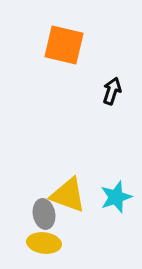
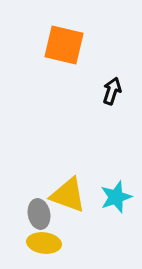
gray ellipse: moved 5 px left
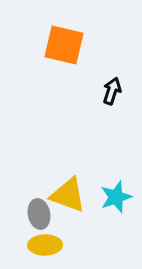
yellow ellipse: moved 1 px right, 2 px down; rotated 8 degrees counterclockwise
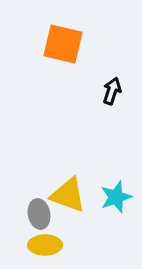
orange square: moved 1 px left, 1 px up
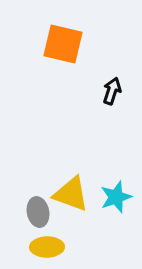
yellow triangle: moved 3 px right, 1 px up
gray ellipse: moved 1 px left, 2 px up
yellow ellipse: moved 2 px right, 2 px down
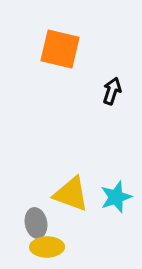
orange square: moved 3 px left, 5 px down
gray ellipse: moved 2 px left, 11 px down
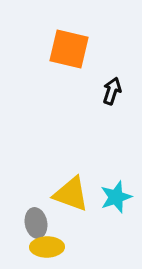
orange square: moved 9 px right
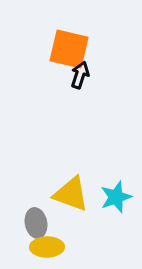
black arrow: moved 32 px left, 16 px up
